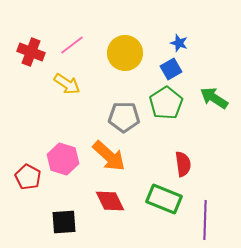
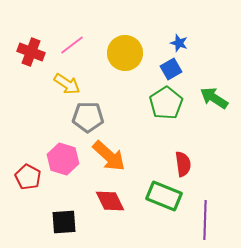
gray pentagon: moved 36 px left
green rectangle: moved 3 px up
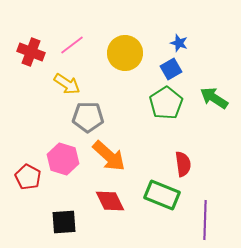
green rectangle: moved 2 px left, 1 px up
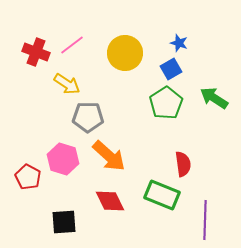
red cross: moved 5 px right
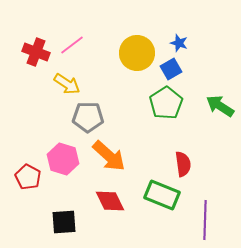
yellow circle: moved 12 px right
green arrow: moved 6 px right, 8 px down
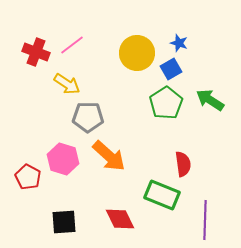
green arrow: moved 10 px left, 6 px up
red diamond: moved 10 px right, 18 px down
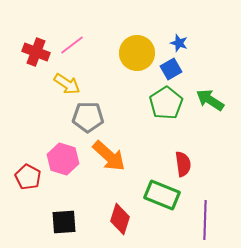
red diamond: rotated 44 degrees clockwise
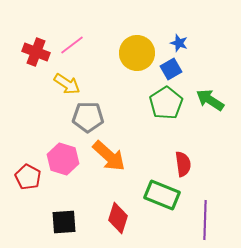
red diamond: moved 2 px left, 1 px up
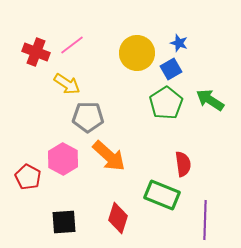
pink hexagon: rotated 12 degrees clockwise
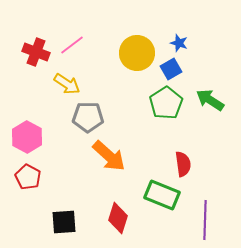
pink hexagon: moved 36 px left, 22 px up
